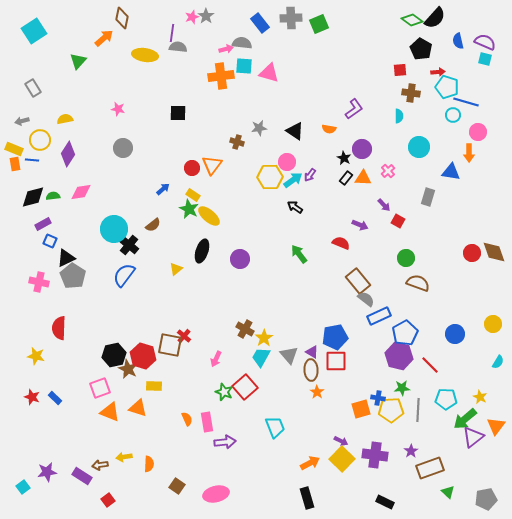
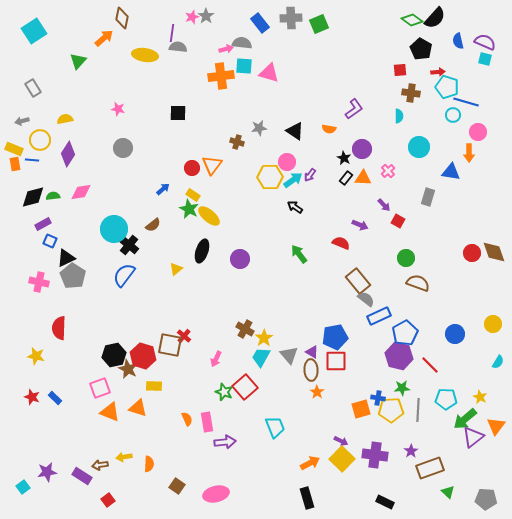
gray pentagon at (486, 499): rotated 15 degrees clockwise
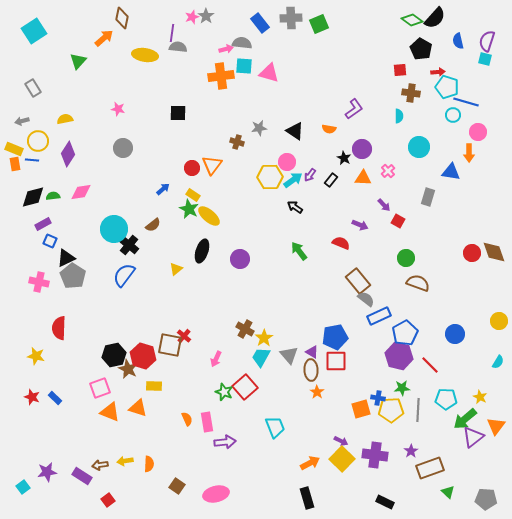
purple semicircle at (485, 42): moved 2 px right, 1 px up; rotated 95 degrees counterclockwise
yellow circle at (40, 140): moved 2 px left, 1 px down
black rectangle at (346, 178): moved 15 px left, 2 px down
green arrow at (299, 254): moved 3 px up
yellow circle at (493, 324): moved 6 px right, 3 px up
yellow arrow at (124, 457): moved 1 px right, 4 px down
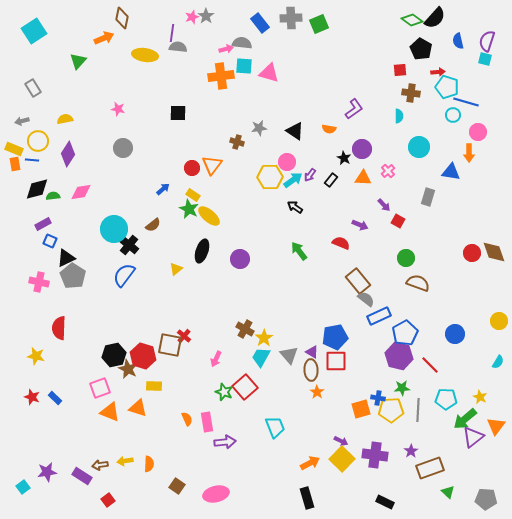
orange arrow at (104, 38): rotated 18 degrees clockwise
black diamond at (33, 197): moved 4 px right, 8 px up
